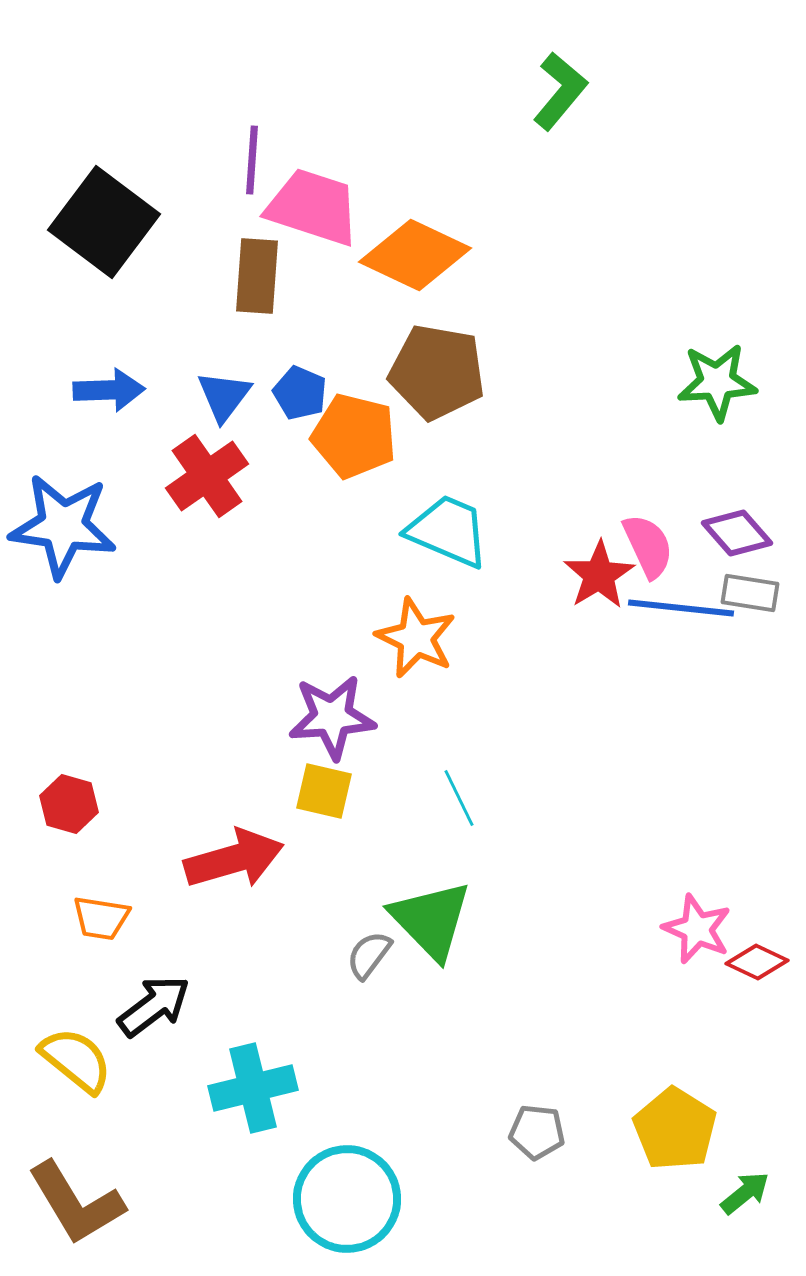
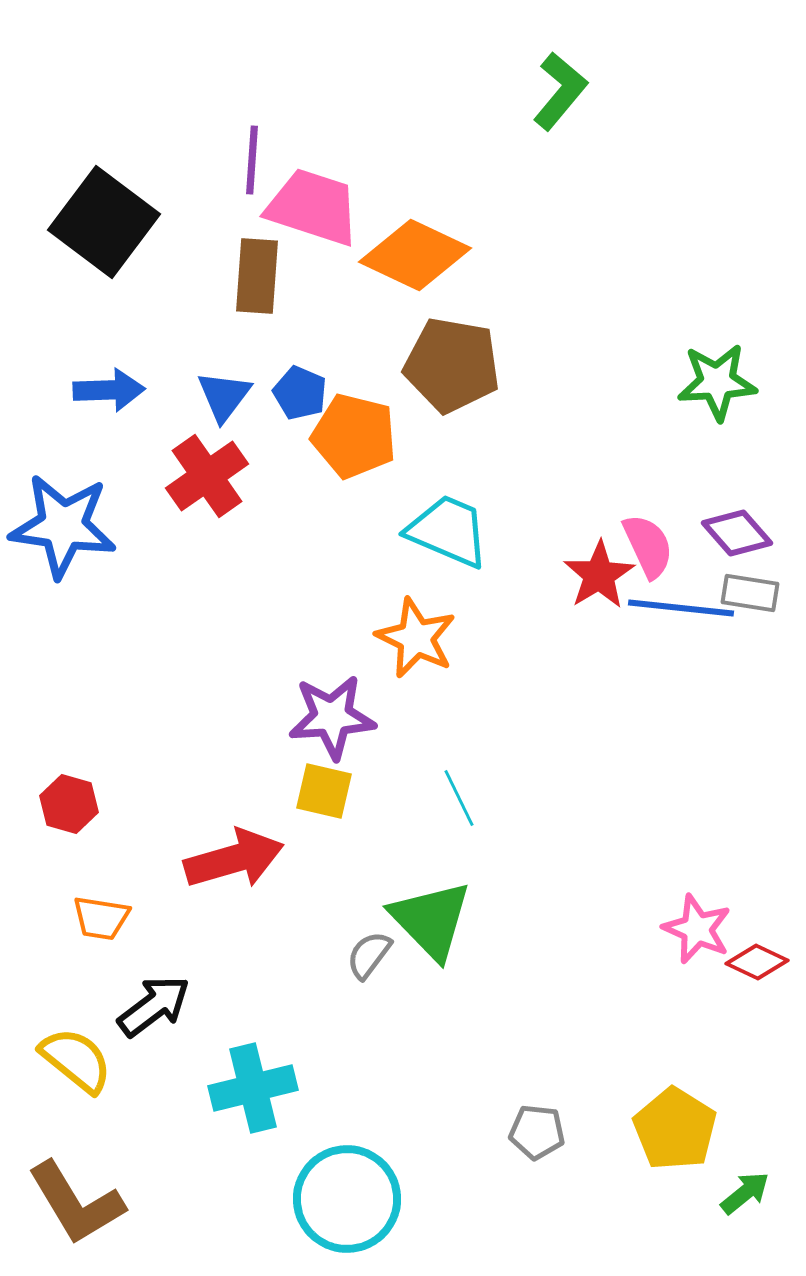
brown pentagon: moved 15 px right, 7 px up
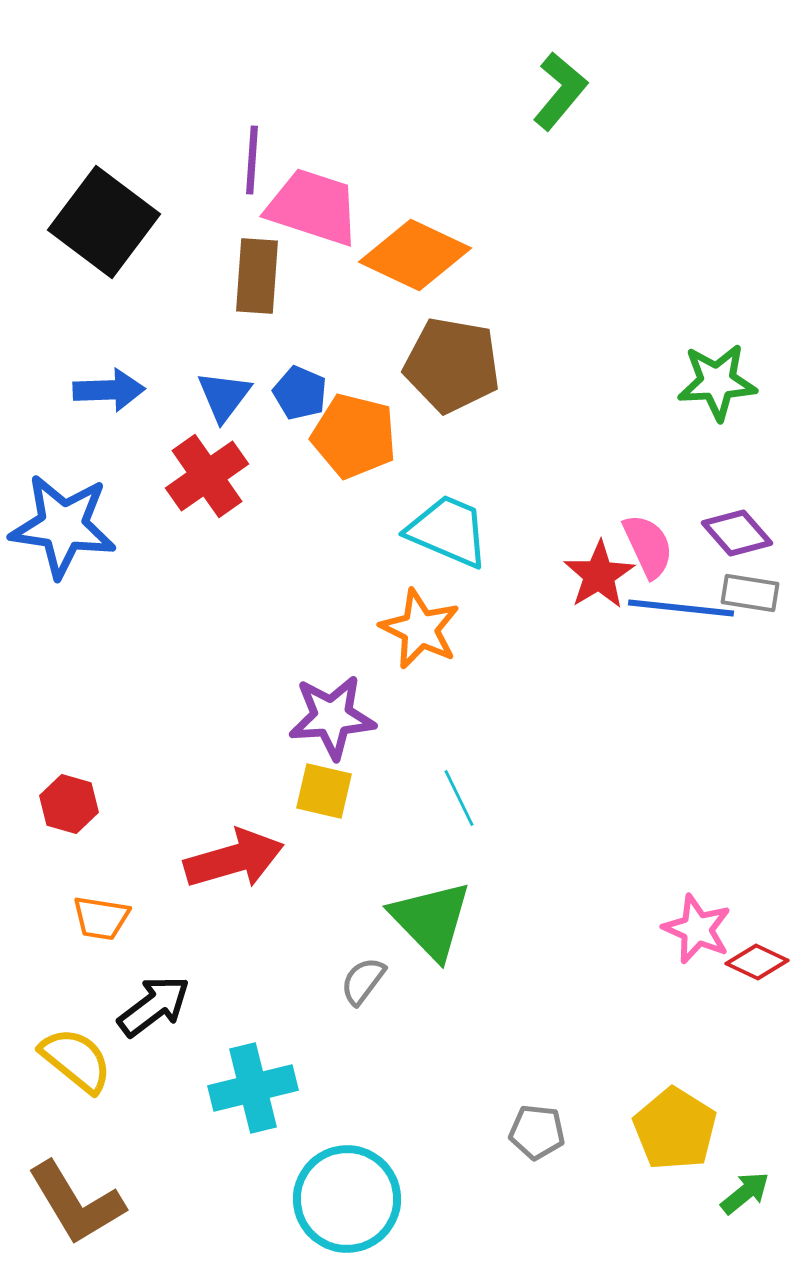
orange star: moved 4 px right, 9 px up
gray semicircle: moved 6 px left, 26 px down
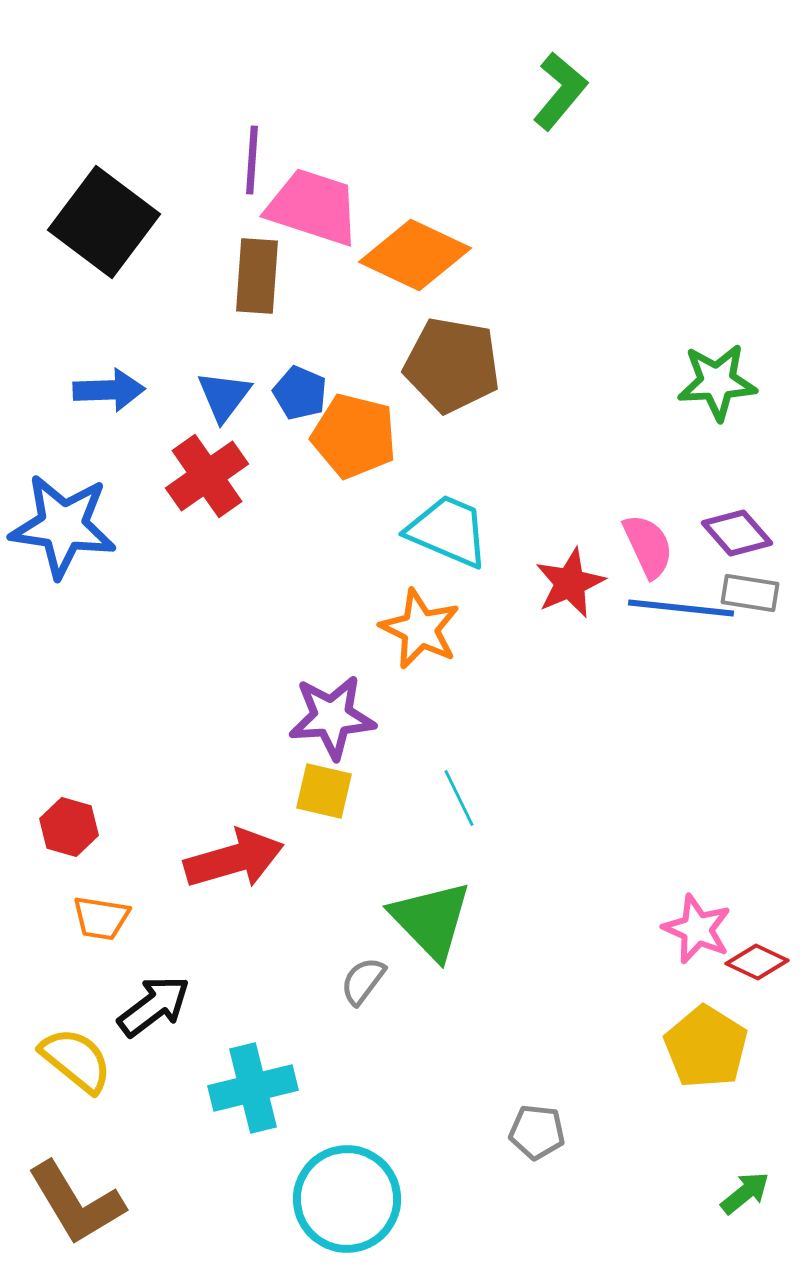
red star: moved 29 px left, 8 px down; rotated 8 degrees clockwise
red hexagon: moved 23 px down
yellow pentagon: moved 31 px right, 82 px up
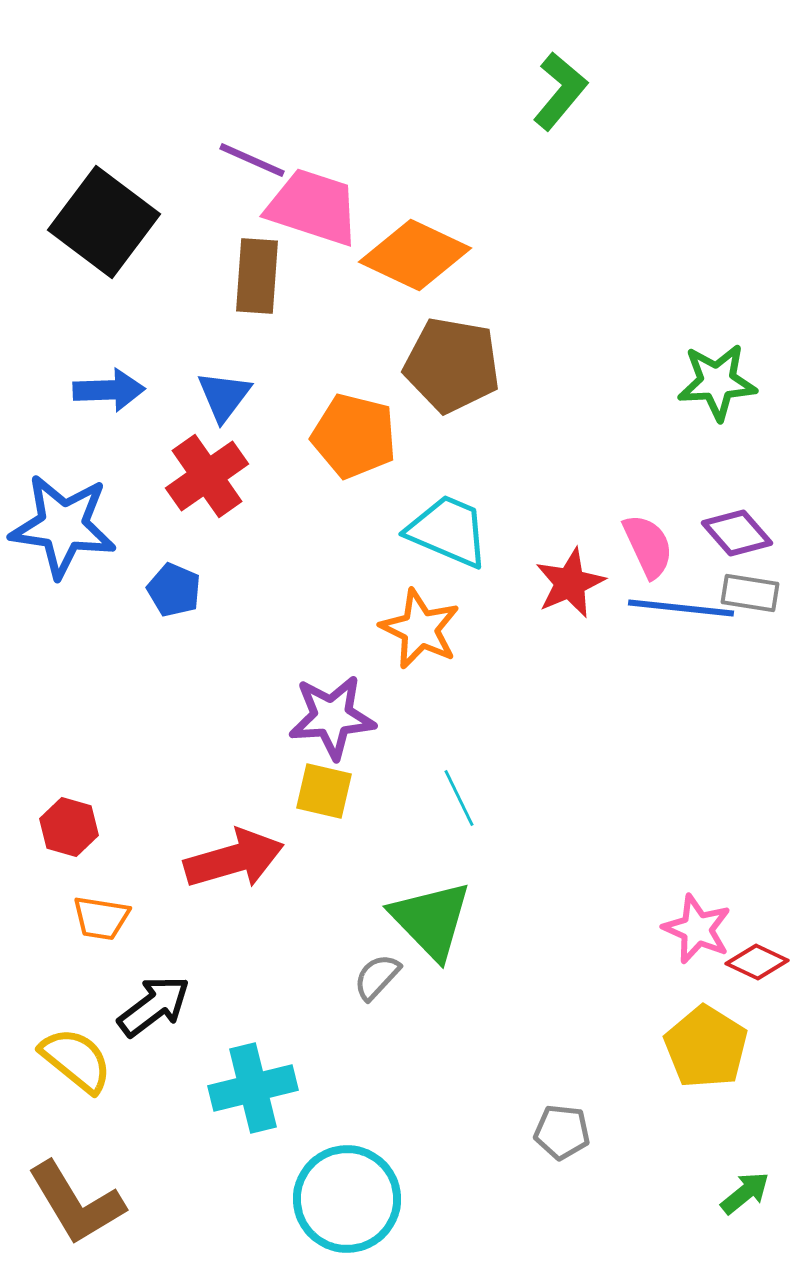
purple line: rotated 70 degrees counterclockwise
blue pentagon: moved 126 px left, 197 px down
gray semicircle: moved 14 px right, 4 px up; rotated 6 degrees clockwise
gray pentagon: moved 25 px right
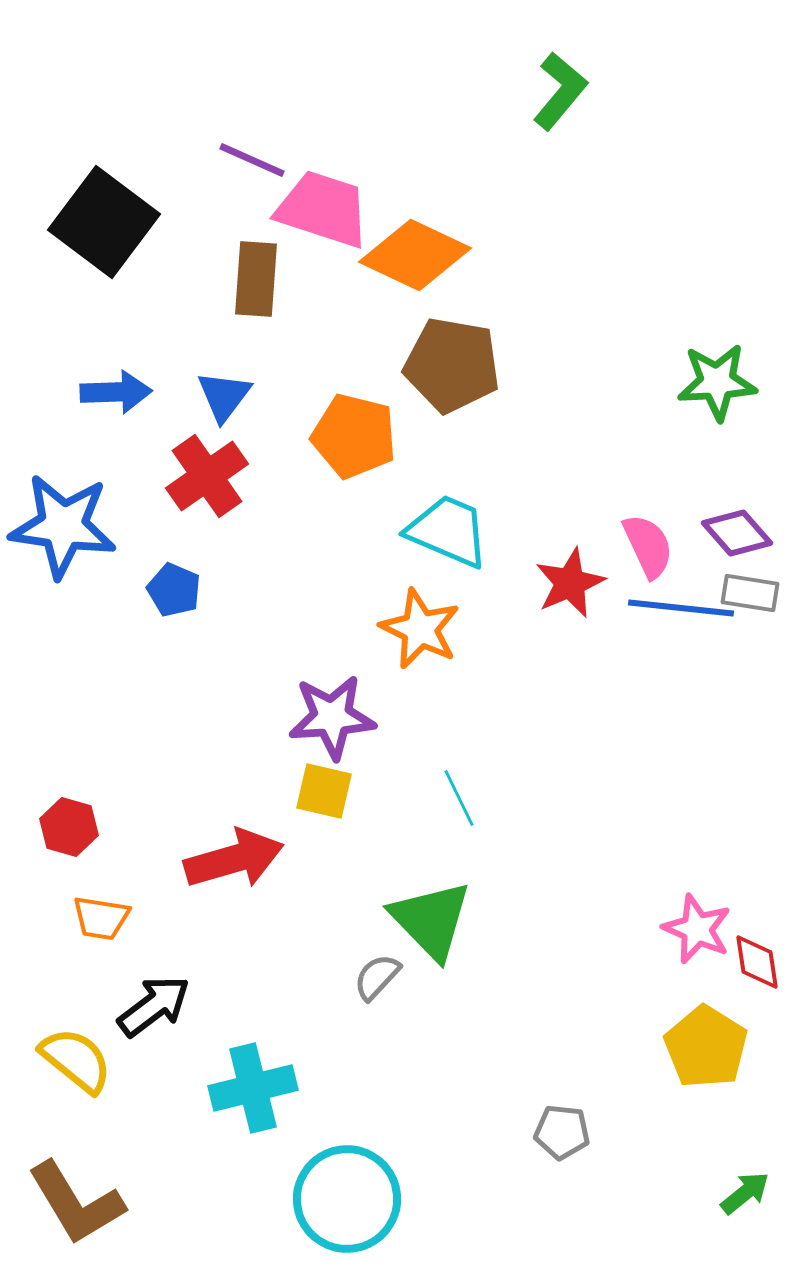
pink trapezoid: moved 10 px right, 2 px down
brown rectangle: moved 1 px left, 3 px down
blue arrow: moved 7 px right, 2 px down
red diamond: rotated 56 degrees clockwise
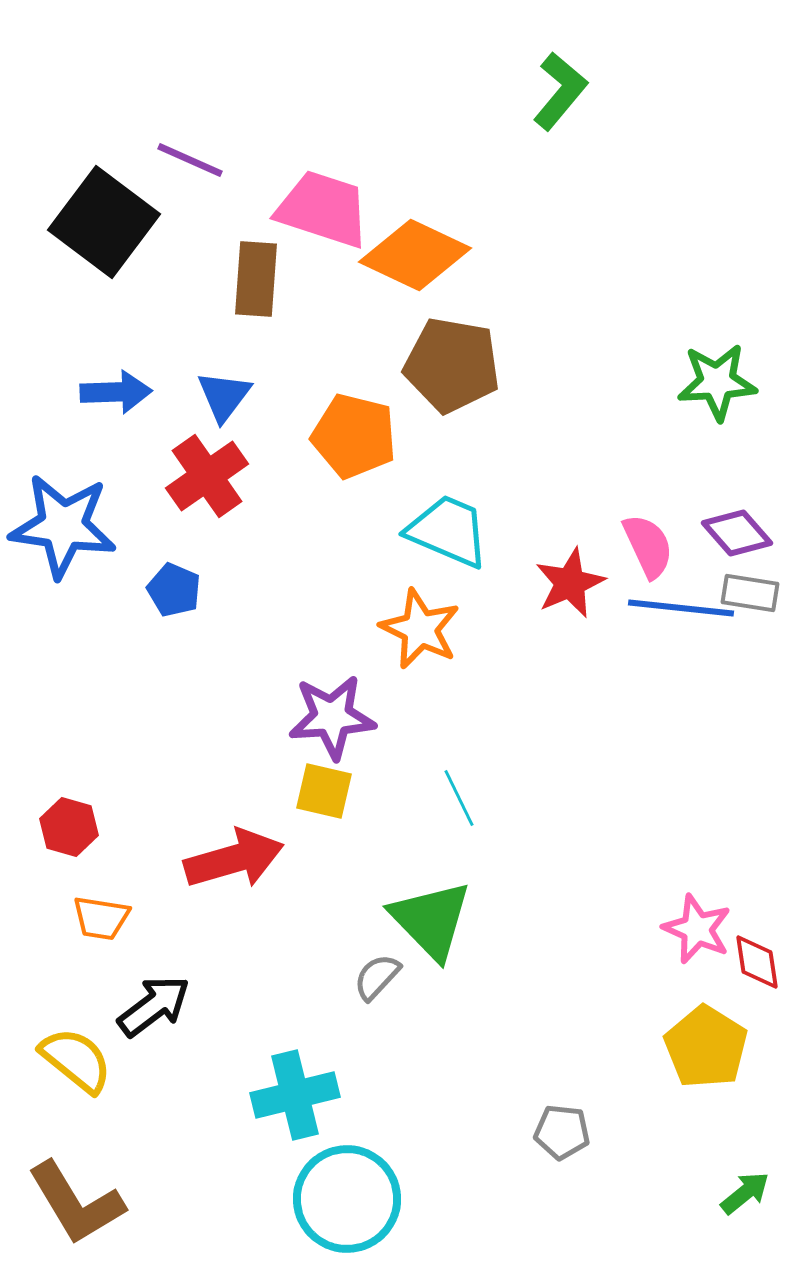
purple line: moved 62 px left
cyan cross: moved 42 px right, 7 px down
